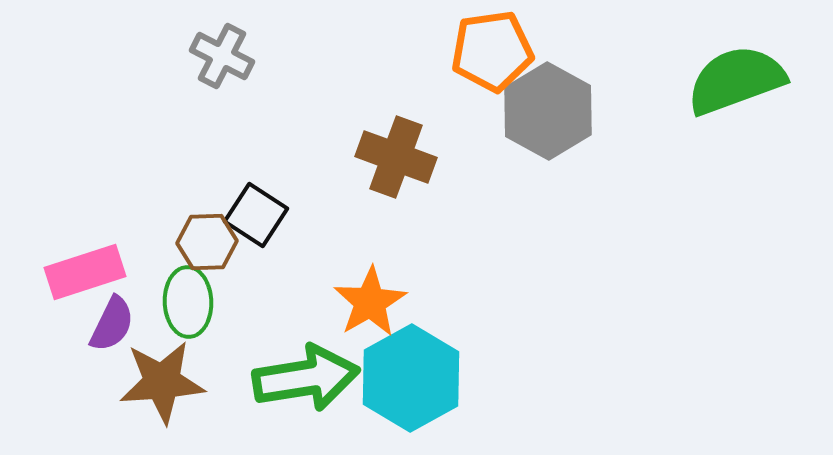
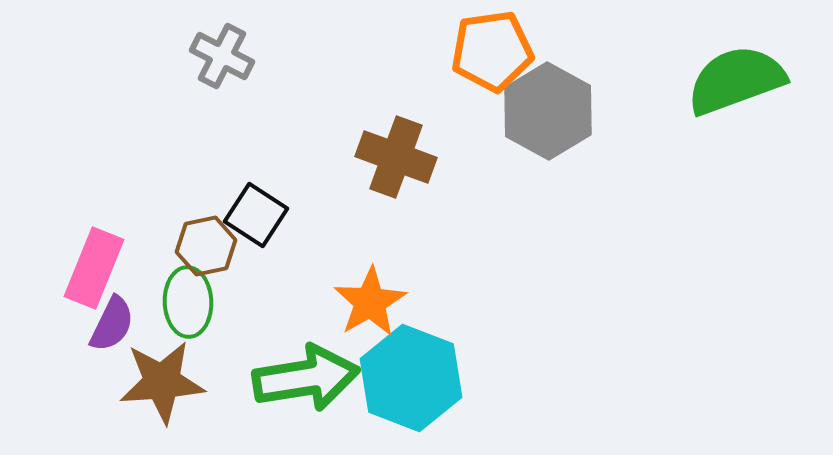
brown hexagon: moved 1 px left, 4 px down; rotated 10 degrees counterclockwise
pink rectangle: moved 9 px right, 4 px up; rotated 50 degrees counterclockwise
cyan hexagon: rotated 10 degrees counterclockwise
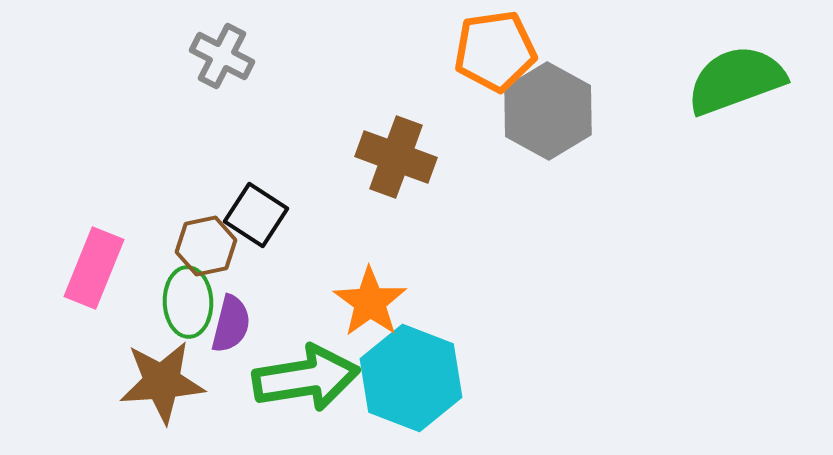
orange pentagon: moved 3 px right
orange star: rotated 6 degrees counterclockwise
purple semicircle: moved 119 px right; rotated 12 degrees counterclockwise
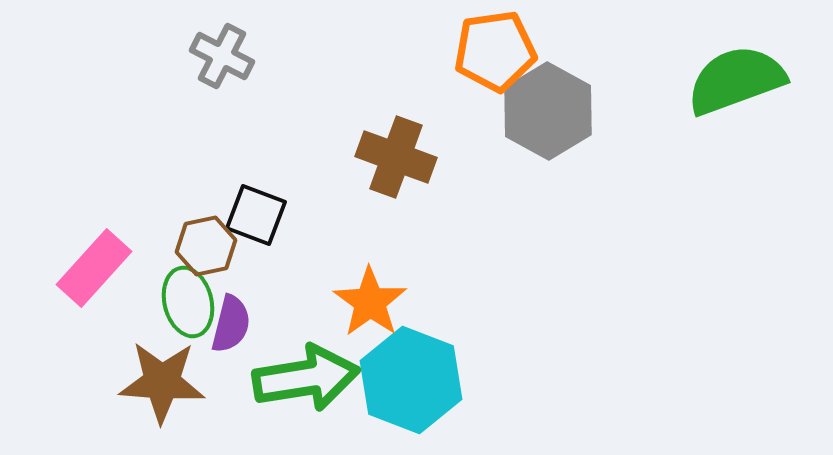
black square: rotated 12 degrees counterclockwise
pink rectangle: rotated 20 degrees clockwise
green ellipse: rotated 12 degrees counterclockwise
cyan hexagon: moved 2 px down
brown star: rotated 8 degrees clockwise
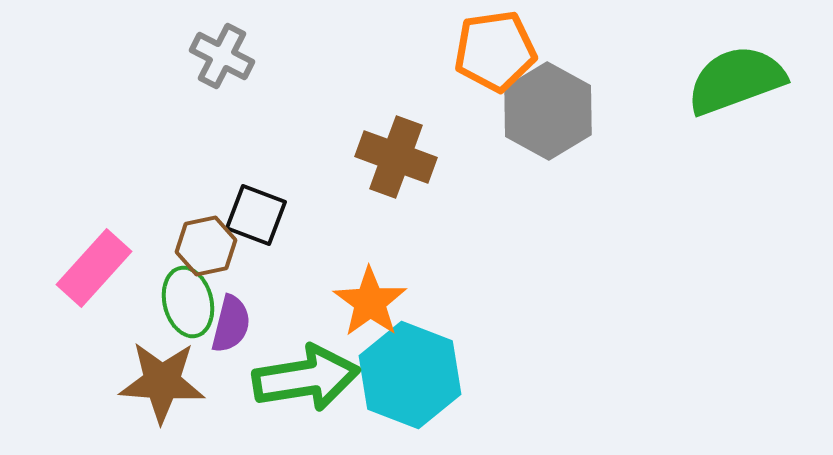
cyan hexagon: moved 1 px left, 5 px up
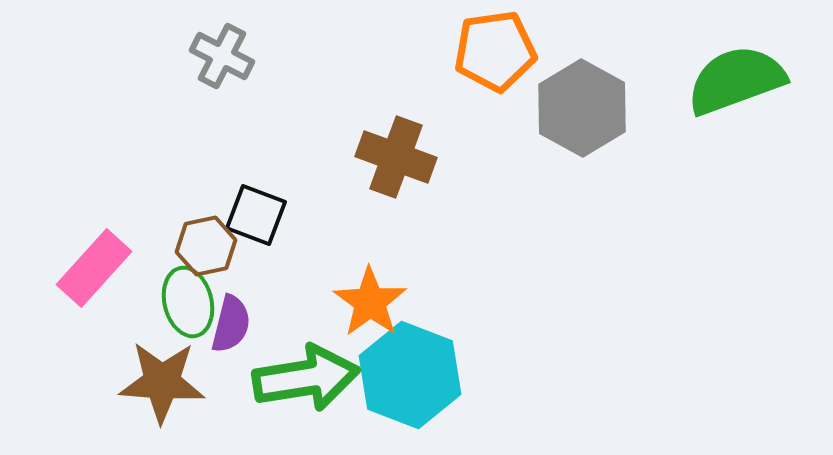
gray hexagon: moved 34 px right, 3 px up
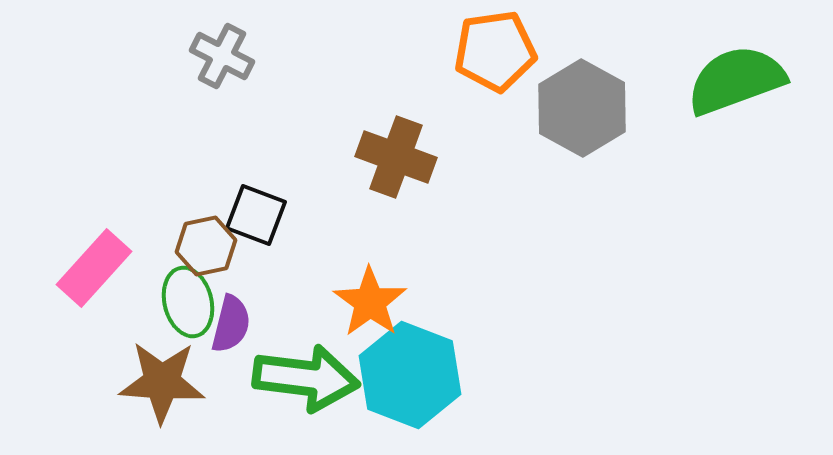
green arrow: rotated 16 degrees clockwise
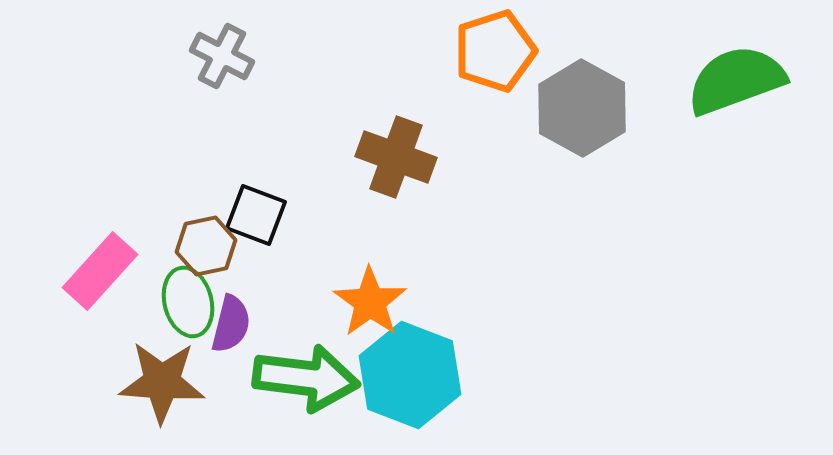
orange pentagon: rotated 10 degrees counterclockwise
pink rectangle: moved 6 px right, 3 px down
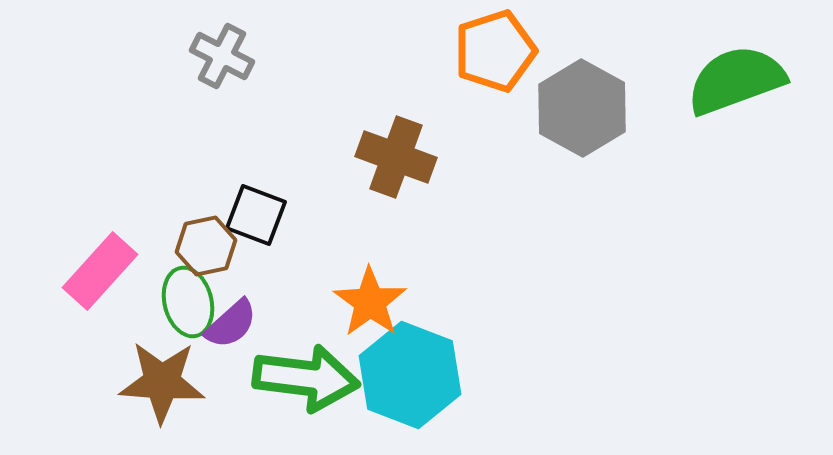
purple semicircle: rotated 34 degrees clockwise
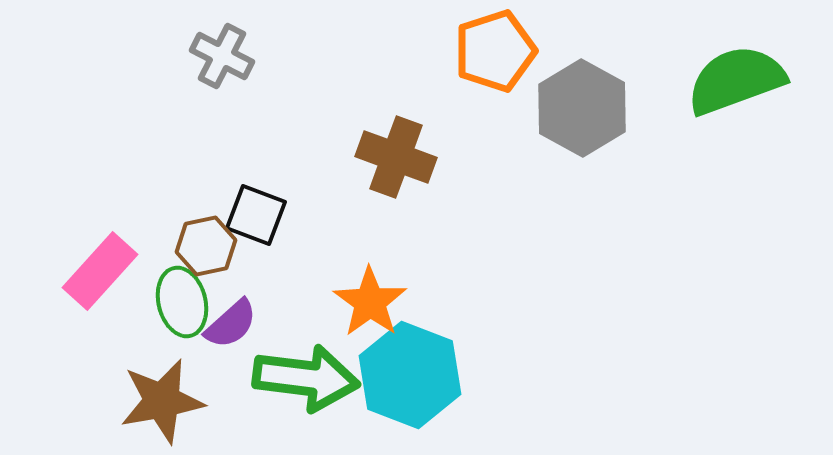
green ellipse: moved 6 px left
brown star: moved 19 px down; rotated 14 degrees counterclockwise
